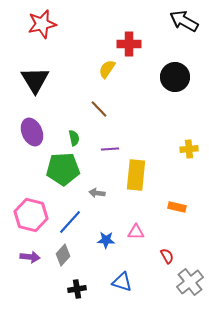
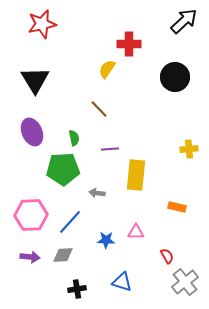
black arrow: rotated 108 degrees clockwise
pink hexagon: rotated 16 degrees counterclockwise
gray diamond: rotated 45 degrees clockwise
gray cross: moved 5 px left
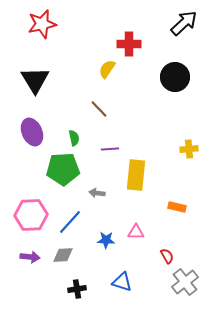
black arrow: moved 2 px down
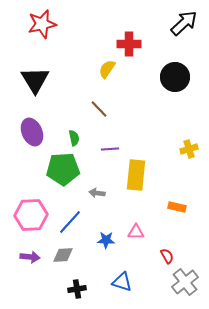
yellow cross: rotated 12 degrees counterclockwise
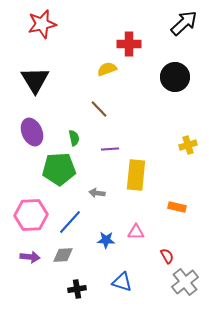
yellow semicircle: rotated 36 degrees clockwise
yellow cross: moved 1 px left, 4 px up
green pentagon: moved 4 px left
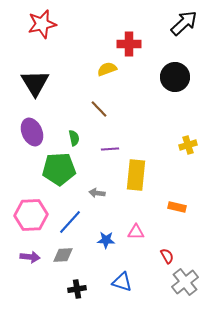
black triangle: moved 3 px down
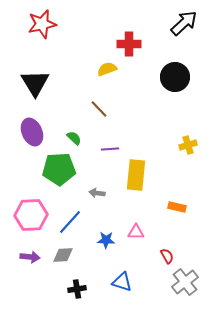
green semicircle: rotated 35 degrees counterclockwise
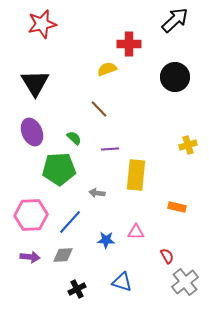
black arrow: moved 9 px left, 3 px up
black cross: rotated 18 degrees counterclockwise
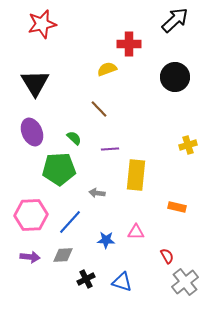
black cross: moved 9 px right, 10 px up
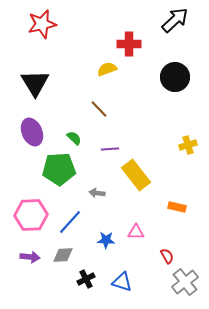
yellow rectangle: rotated 44 degrees counterclockwise
